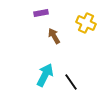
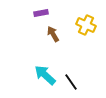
yellow cross: moved 2 px down
brown arrow: moved 1 px left, 2 px up
cyan arrow: rotated 75 degrees counterclockwise
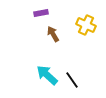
cyan arrow: moved 2 px right
black line: moved 1 px right, 2 px up
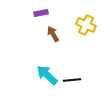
black line: rotated 60 degrees counterclockwise
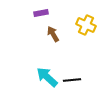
cyan arrow: moved 2 px down
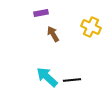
yellow cross: moved 5 px right, 2 px down
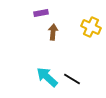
brown arrow: moved 2 px up; rotated 35 degrees clockwise
black line: moved 1 px up; rotated 36 degrees clockwise
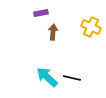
black line: moved 1 px up; rotated 18 degrees counterclockwise
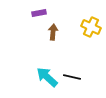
purple rectangle: moved 2 px left
black line: moved 1 px up
